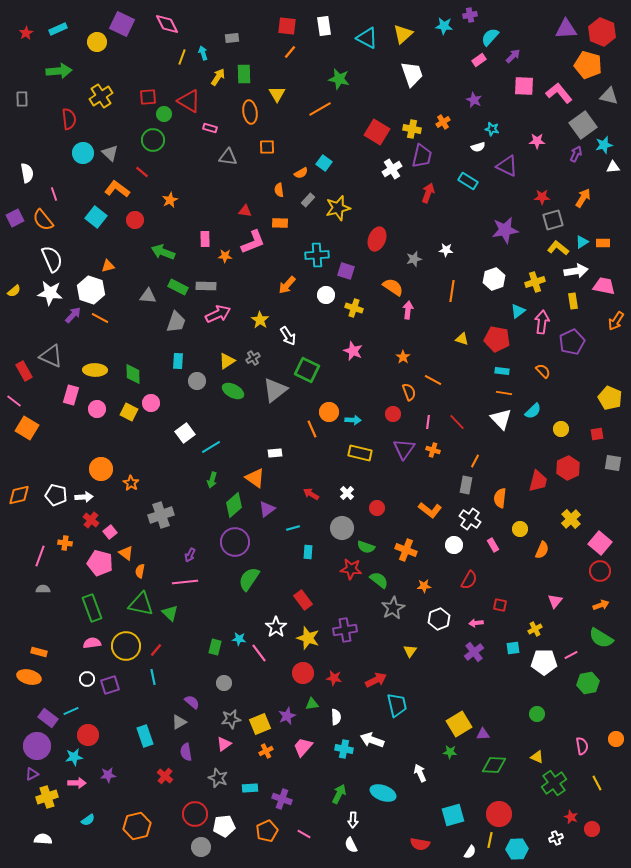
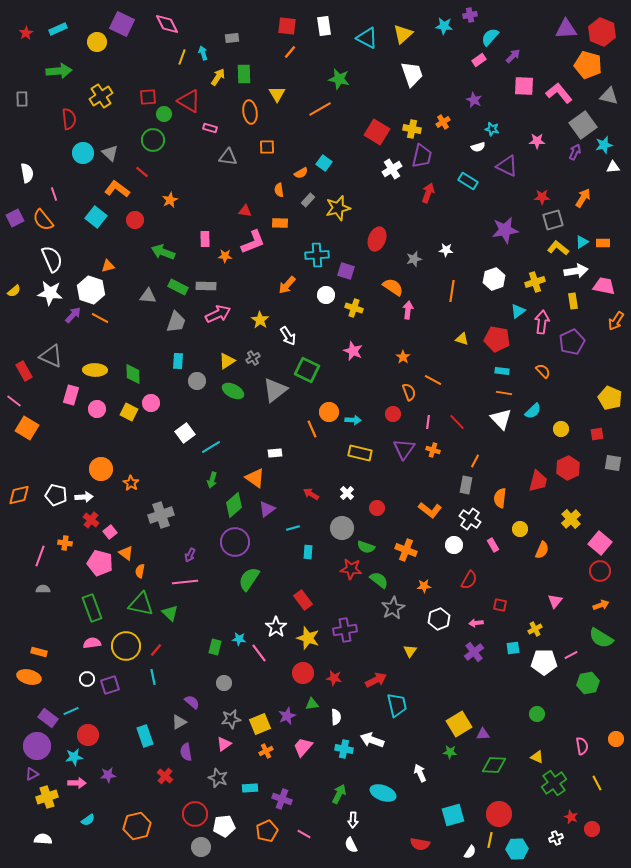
purple arrow at (576, 154): moved 1 px left, 2 px up
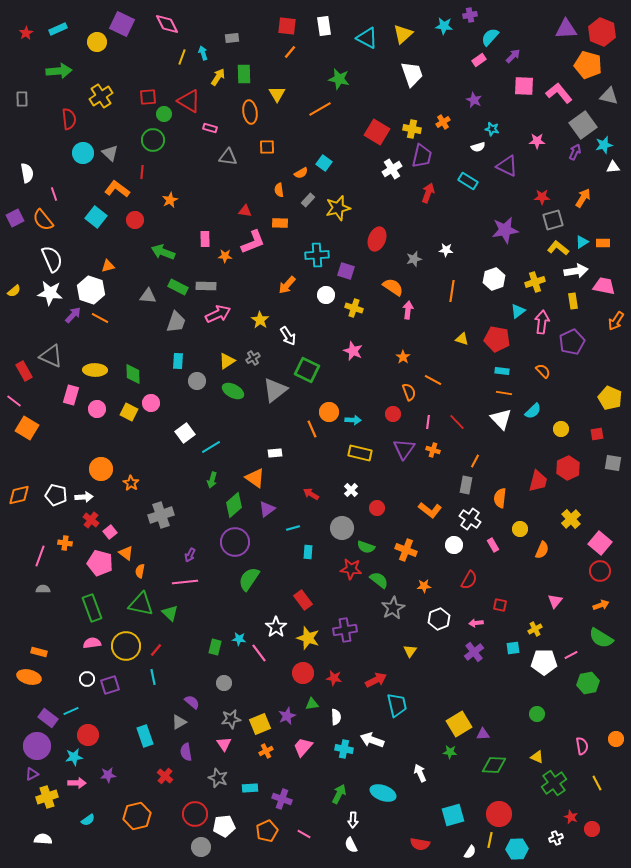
red line at (142, 172): rotated 56 degrees clockwise
white cross at (347, 493): moved 4 px right, 3 px up
pink triangle at (224, 744): rotated 28 degrees counterclockwise
orange hexagon at (137, 826): moved 10 px up
